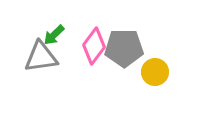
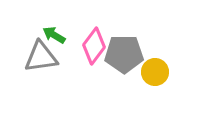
green arrow: rotated 75 degrees clockwise
gray pentagon: moved 6 px down
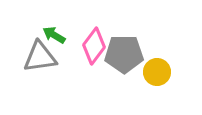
gray triangle: moved 1 px left
yellow circle: moved 2 px right
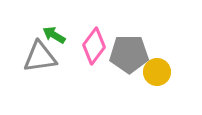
gray pentagon: moved 5 px right
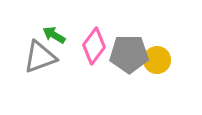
gray triangle: rotated 12 degrees counterclockwise
yellow circle: moved 12 px up
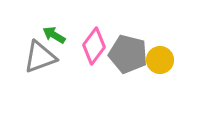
gray pentagon: moved 1 px left; rotated 15 degrees clockwise
yellow circle: moved 3 px right
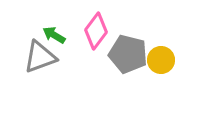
pink diamond: moved 2 px right, 15 px up
yellow circle: moved 1 px right
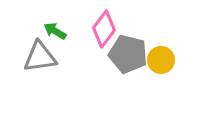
pink diamond: moved 8 px right, 2 px up
green arrow: moved 1 px right, 4 px up
gray triangle: rotated 12 degrees clockwise
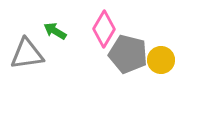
pink diamond: rotated 6 degrees counterclockwise
gray triangle: moved 13 px left, 3 px up
